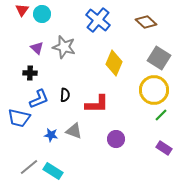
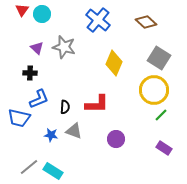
black semicircle: moved 12 px down
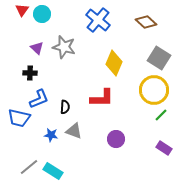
red L-shape: moved 5 px right, 6 px up
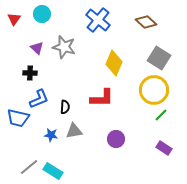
red triangle: moved 8 px left, 9 px down
blue trapezoid: moved 1 px left
gray triangle: rotated 30 degrees counterclockwise
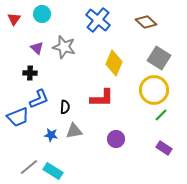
blue trapezoid: moved 1 px up; rotated 35 degrees counterclockwise
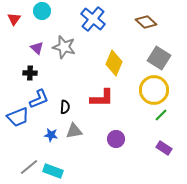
cyan circle: moved 3 px up
blue cross: moved 5 px left, 1 px up
cyan rectangle: rotated 12 degrees counterclockwise
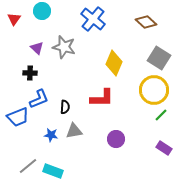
gray line: moved 1 px left, 1 px up
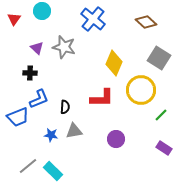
yellow circle: moved 13 px left
cyan rectangle: rotated 24 degrees clockwise
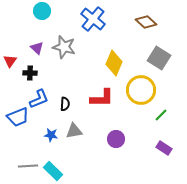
red triangle: moved 4 px left, 42 px down
black semicircle: moved 3 px up
gray line: rotated 36 degrees clockwise
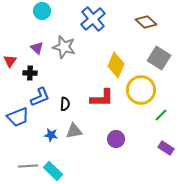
blue cross: rotated 10 degrees clockwise
yellow diamond: moved 2 px right, 2 px down
blue L-shape: moved 1 px right, 2 px up
purple rectangle: moved 2 px right
